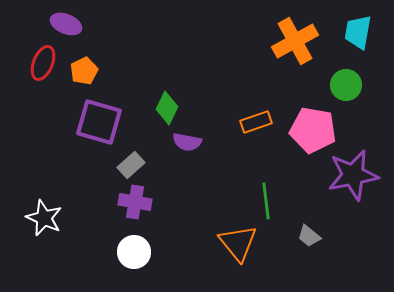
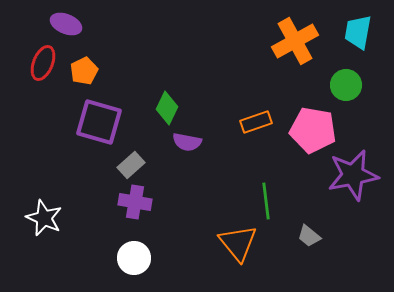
white circle: moved 6 px down
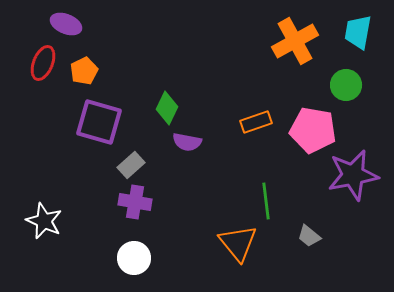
white star: moved 3 px down
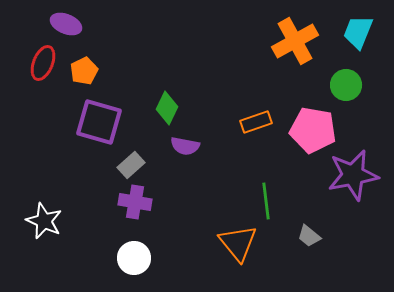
cyan trapezoid: rotated 12 degrees clockwise
purple semicircle: moved 2 px left, 4 px down
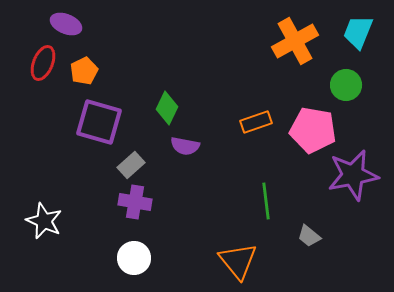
orange triangle: moved 18 px down
